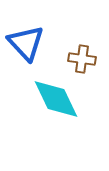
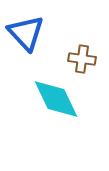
blue triangle: moved 10 px up
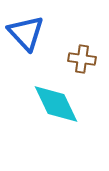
cyan diamond: moved 5 px down
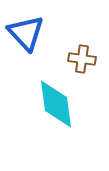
cyan diamond: rotated 18 degrees clockwise
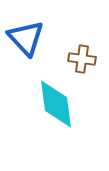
blue triangle: moved 5 px down
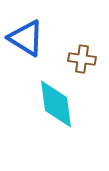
blue triangle: rotated 15 degrees counterclockwise
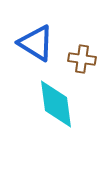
blue triangle: moved 10 px right, 5 px down
